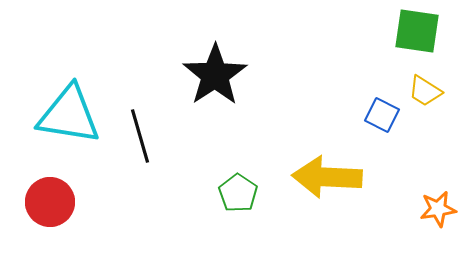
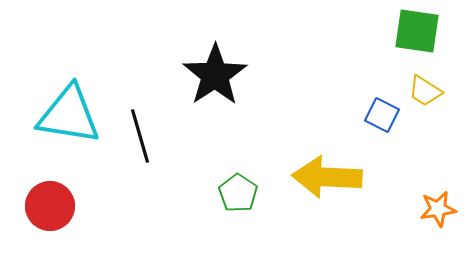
red circle: moved 4 px down
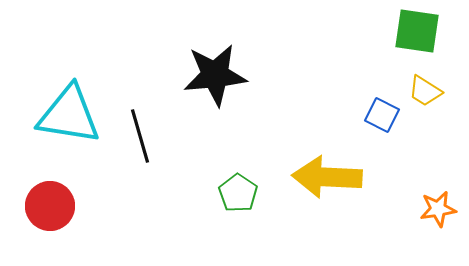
black star: rotated 28 degrees clockwise
